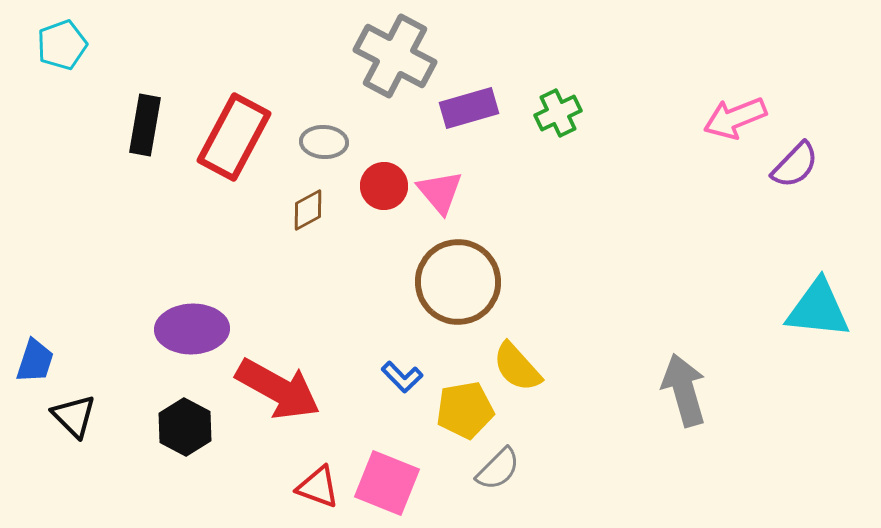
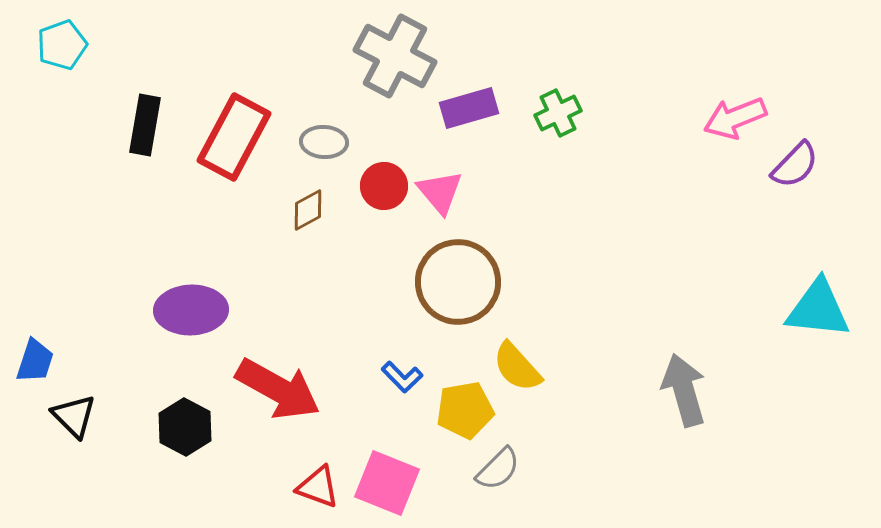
purple ellipse: moved 1 px left, 19 px up
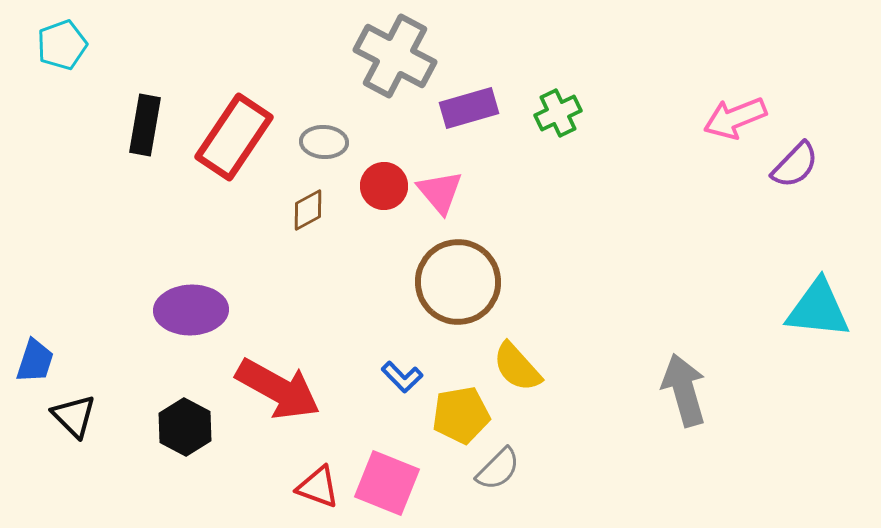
red rectangle: rotated 6 degrees clockwise
yellow pentagon: moved 4 px left, 5 px down
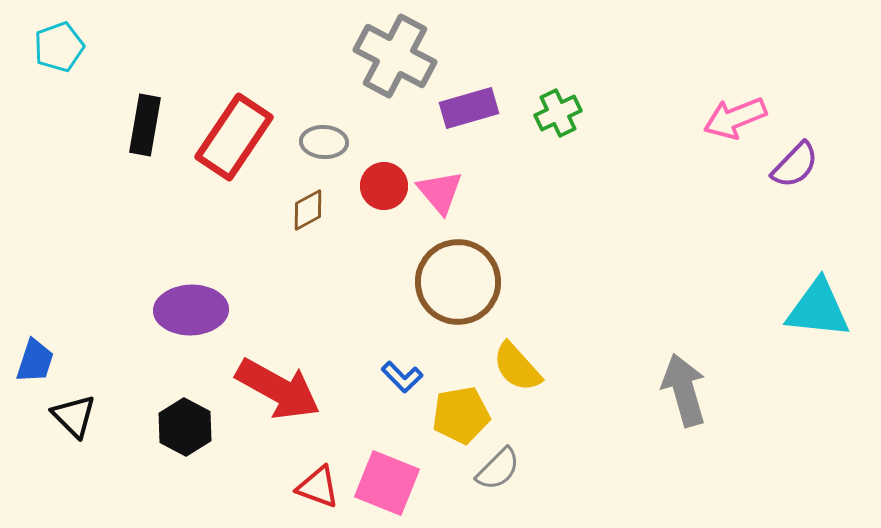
cyan pentagon: moved 3 px left, 2 px down
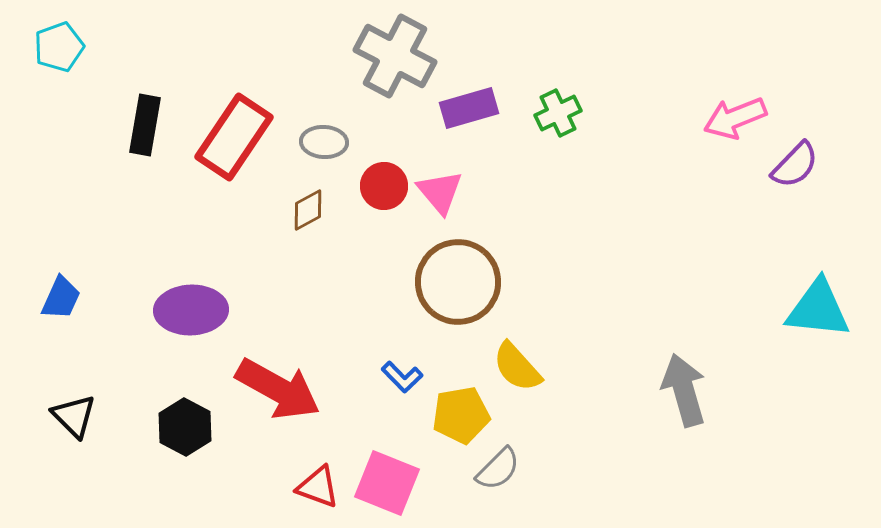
blue trapezoid: moved 26 px right, 63 px up; rotated 6 degrees clockwise
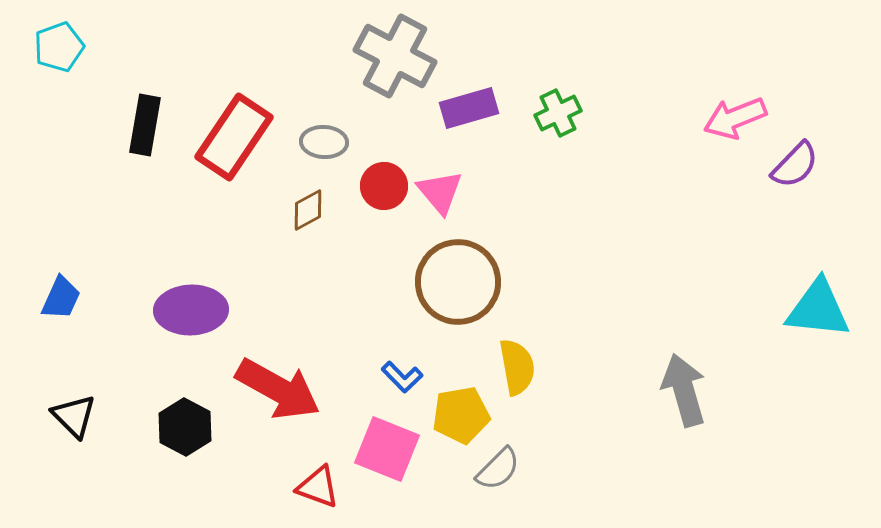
yellow semicircle: rotated 148 degrees counterclockwise
pink square: moved 34 px up
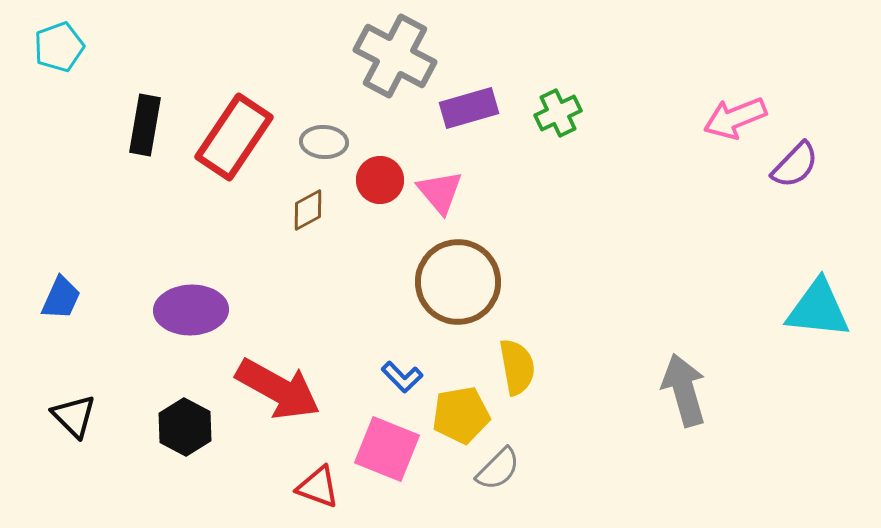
red circle: moved 4 px left, 6 px up
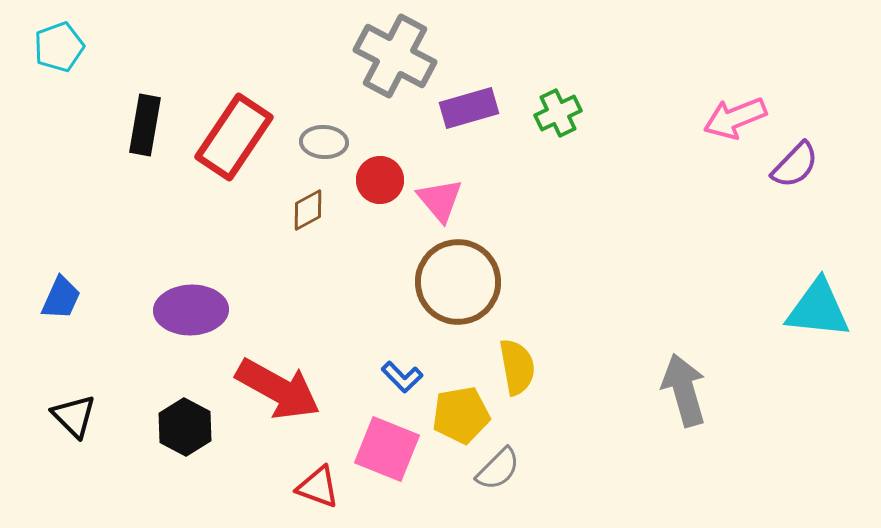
pink triangle: moved 8 px down
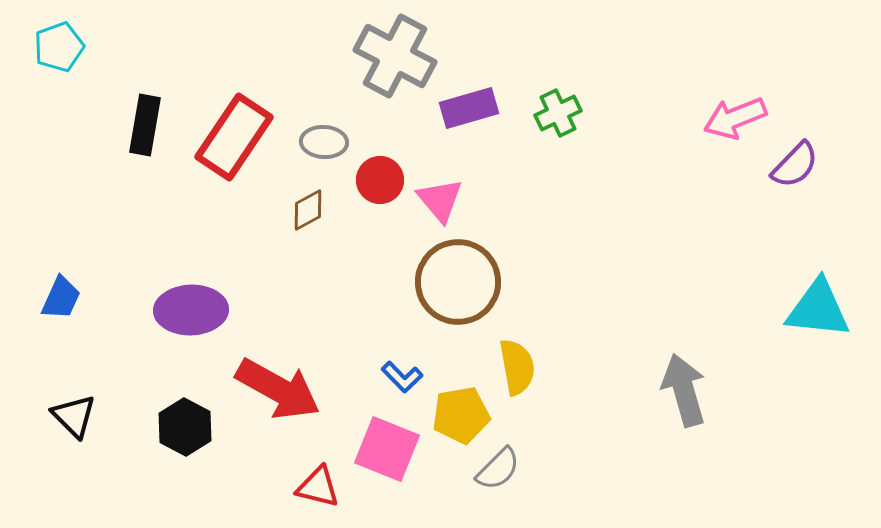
red triangle: rotated 6 degrees counterclockwise
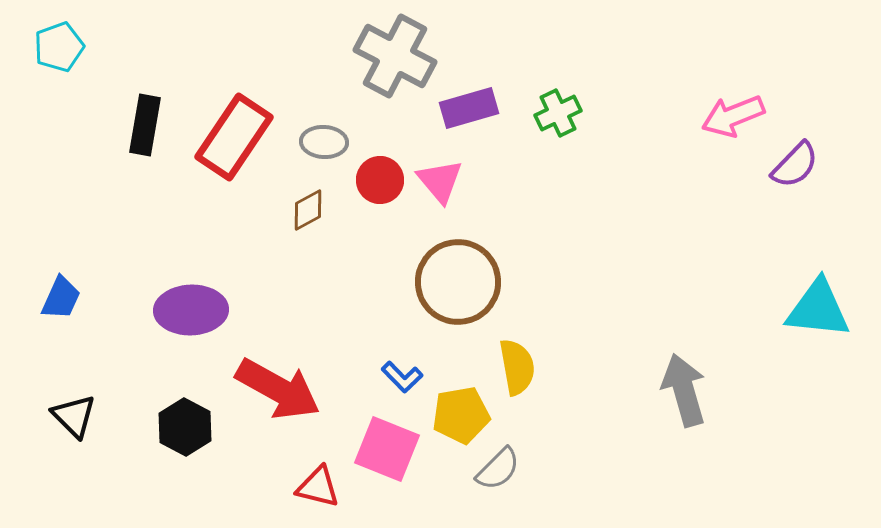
pink arrow: moved 2 px left, 2 px up
pink triangle: moved 19 px up
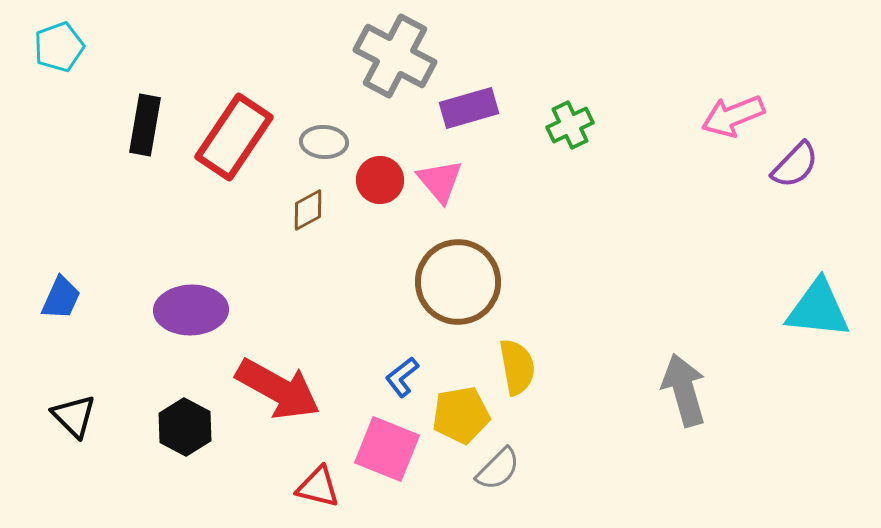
green cross: moved 12 px right, 12 px down
blue L-shape: rotated 96 degrees clockwise
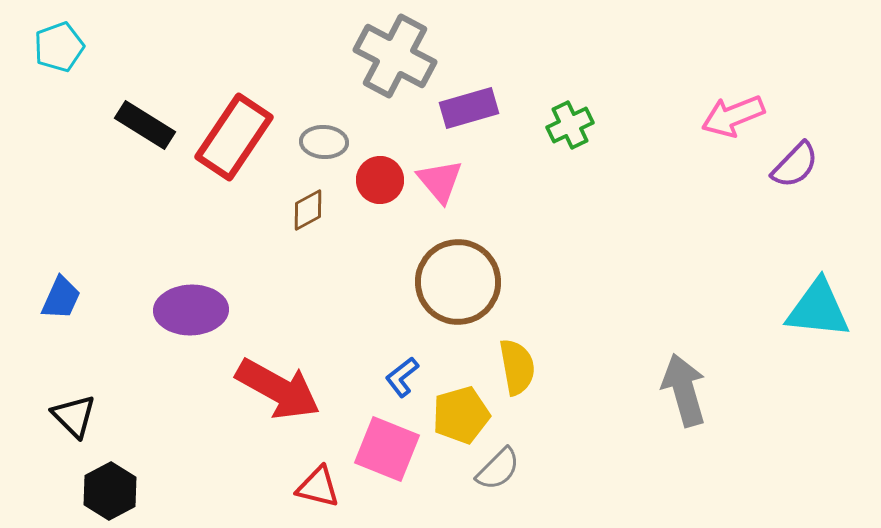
black rectangle: rotated 68 degrees counterclockwise
yellow pentagon: rotated 6 degrees counterclockwise
black hexagon: moved 75 px left, 64 px down; rotated 4 degrees clockwise
